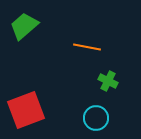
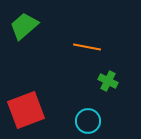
cyan circle: moved 8 px left, 3 px down
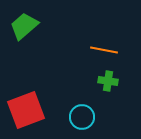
orange line: moved 17 px right, 3 px down
green cross: rotated 18 degrees counterclockwise
cyan circle: moved 6 px left, 4 px up
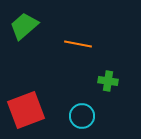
orange line: moved 26 px left, 6 px up
cyan circle: moved 1 px up
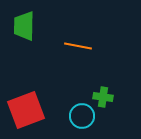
green trapezoid: rotated 48 degrees counterclockwise
orange line: moved 2 px down
green cross: moved 5 px left, 16 px down
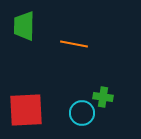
orange line: moved 4 px left, 2 px up
red square: rotated 18 degrees clockwise
cyan circle: moved 3 px up
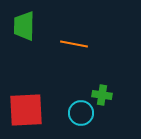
green cross: moved 1 px left, 2 px up
cyan circle: moved 1 px left
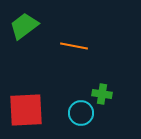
green trapezoid: rotated 52 degrees clockwise
orange line: moved 2 px down
green cross: moved 1 px up
